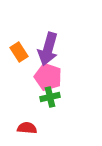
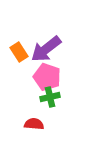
purple arrow: moved 2 px left; rotated 36 degrees clockwise
pink pentagon: moved 1 px left
red semicircle: moved 7 px right, 4 px up
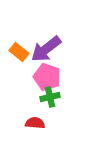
orange rectangle: rotated 18 degrees counterclockwise
red semicircle: moved 1 px right, 1 px up
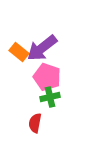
purple arrow: moved 4 px left, 1 px up
red semicircle: rotated 84 degrees counterclockwise
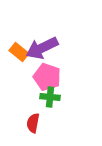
purple arrow: rotated 12 degrees clockwise
green cross: rotated 18 degrees clockwise
red semicircle: moved 2 px left
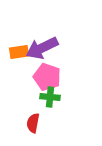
orange rectangle: rotated 48 degrees counterclockwise
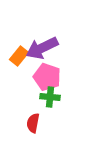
orange rectangle: moved 4 px down; rotated 42 degrees counterclockwise
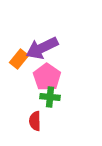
orange rectangle: moved 3 px down
pink pentagon: rotated 16 degrees clockwise
red semicircle: moved 2 px right, 2 px up; rotated 12 degrees counterclockwise
